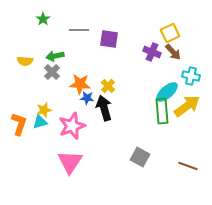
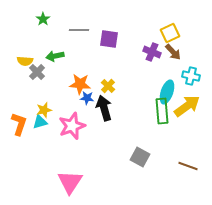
gray cross: moved 15 px left
cyan ellipse: rotated 30 degrees counterclockwise
pink triangle: moved 20 px down
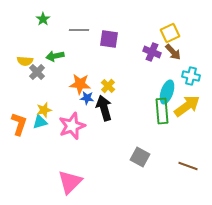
pink triangle: rotated 12 degrees clockwise
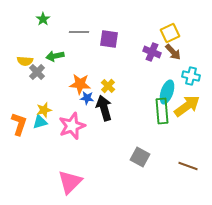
gray line: moved 2 px down
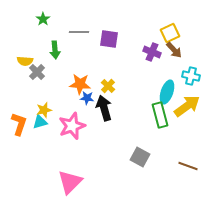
brown arrow: moved 1 px right, 2 px up
green arrow: moved 6 px up; rotated 84 degrees counterclockwise
green rectangle: moved 2 px left, 4 px down; rotated 10 degrees counterclockwise
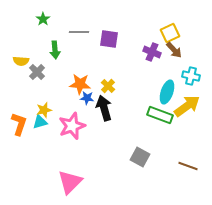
yellow semicircle: moved 4 px left
green rectangle: rotated 55 degrees counterclockwise
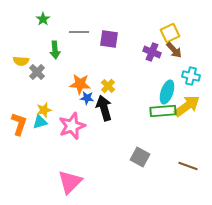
green rectangle: moved 3 px right, 4 px up; rotated 25 degrees counterclockwise
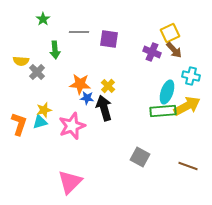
yellow arrow: rotated 8 degrees clockwise
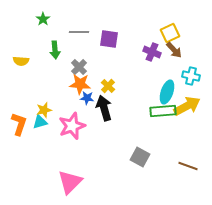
gray cross: moved 42 px right, 5 px up
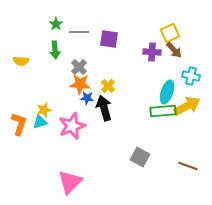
green star: moved 13 px right, 5 px down
purple cross: rotated 18 degrees counterclockwise
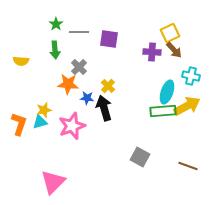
orange star: moved 12 px left
pink triangle: moved 17 px left
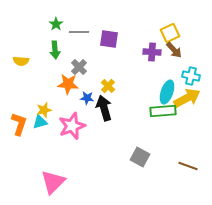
yellow arrow: moved 8 px up
